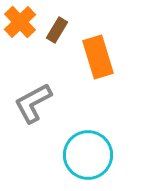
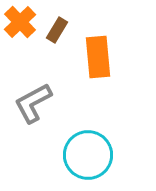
orange rectangle: rotated 12 degrees clockwise
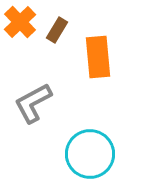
cyan circle: moved 2 px right, 1 px up
